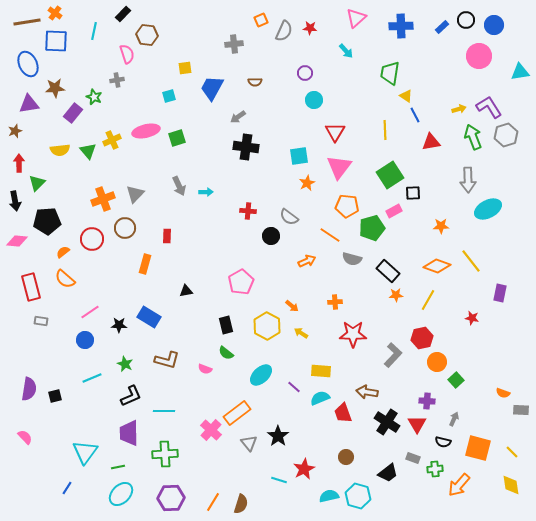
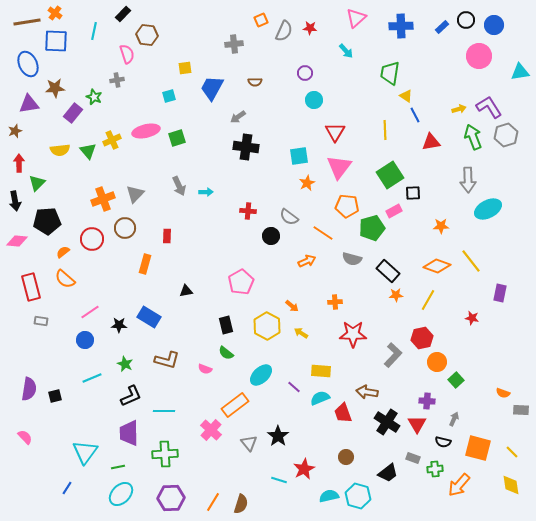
orange line at (330, 235): moved 7 px left, 2 px up
orange rectangle at (237, 413): moved 2 px left, 8 px up
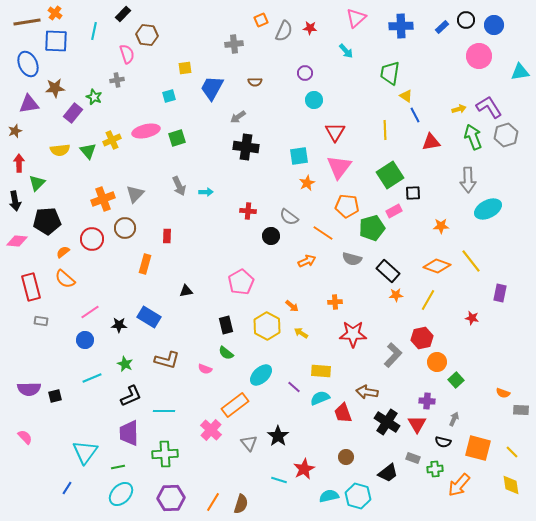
purple semicircle at (29, 389): rotated 80 degrees clockwise
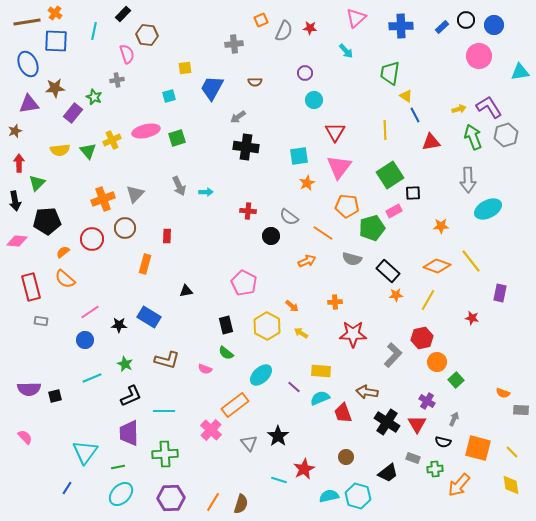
pink pentagon at (241, 282): moved 3 px right, 1 px down; rotated 15 degrees counterclockwise
purple cross at (427, 401): rotated 28 degrees clockwise
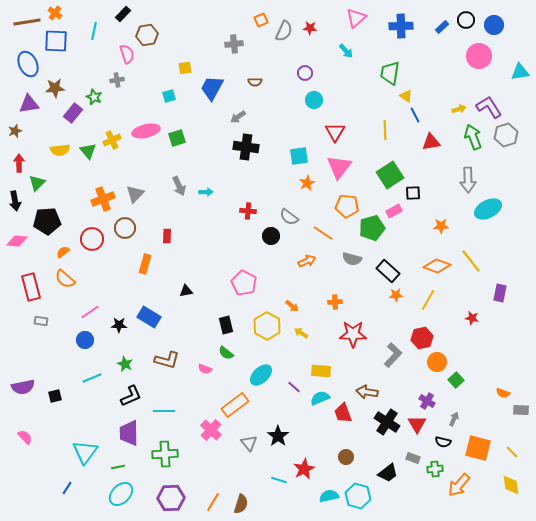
brown hexagon at (147, 35): rotated 15 degrees counterclockwise
purple semicircle at (29, 389): moved 6 px left, 2 px up; rotated 10 degrees counterclockwise
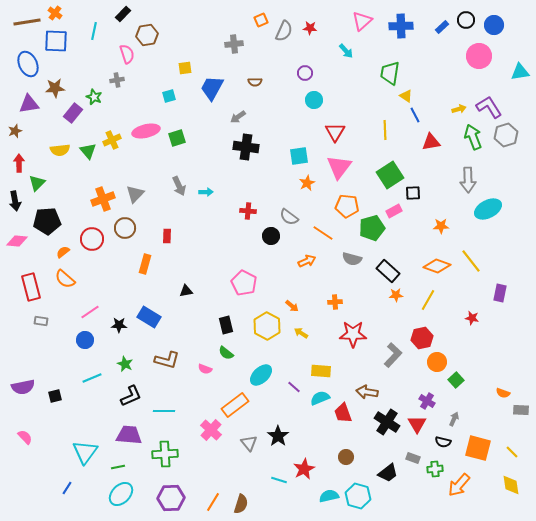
pink triangle at (356, 18): moved 6 px right, 3 px down
purple trapezoid at (129, 433): moved 2 px down; rotated 96 degrees clockwise
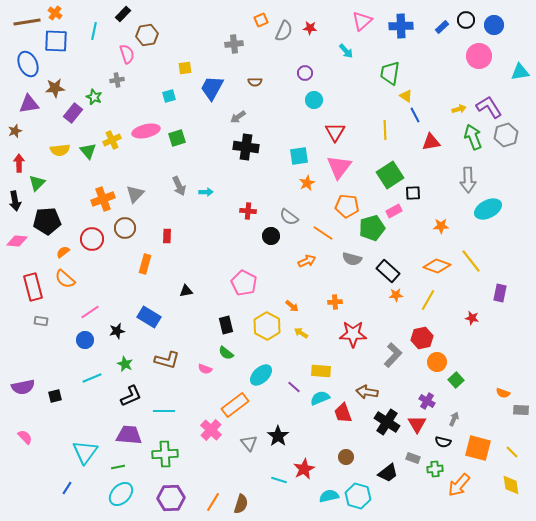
red rectangle at (31, 287): moved 2 px right
black star at (119, 325): moved 2 px left, 6 px down; rotated 14 degrees counterclockwise
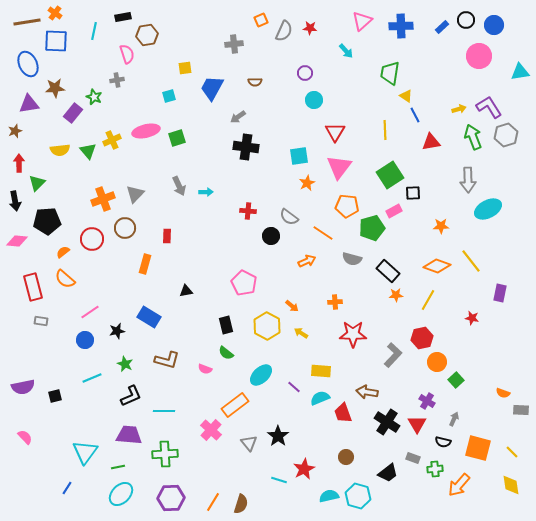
black rectangle at (123, 14): moved 3 px down; rotated 35 degrees clockwise
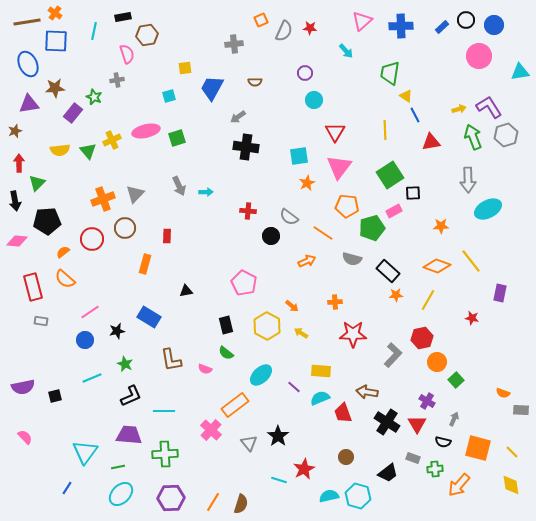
brown L-shape at (167, 360): moved 4 px right; rotated 65 degrees clockwise
